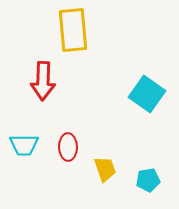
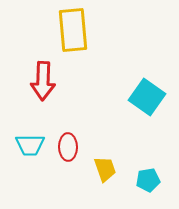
cyan square: moved 3 px down
cyan trapezoid: moved 6 px right
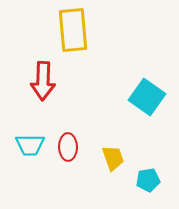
yellow trapezoid: moved 8 px right, 11 px up
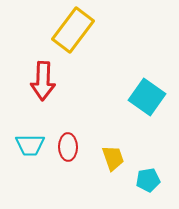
yellow rectangle: rotated 42 degrees clockwise
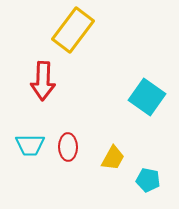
yellow trapezoid: rotated 48 degrees clockwise
cyan pentagon: rotated 20 degrees clockwise
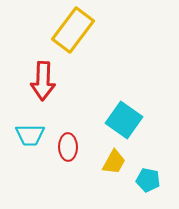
cyan square: moved 23 px left, 23 px down
cyan trapezoid: moved 10 px up
yellow trapezoid: moved 1 px right, 4 px down
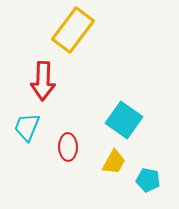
cyan trapezoid: moved 3 px left, 8 px up; rotated 112 degrees clockwise
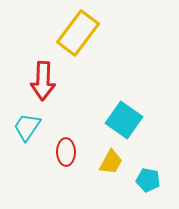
yellow rectangle: moved 5 px right, 3 px down
cyan trapezoid: rotated 12 degrees clockwise
red ellipse: moved 2 px left, 5 px down
yellow trapezoid: moved 3 px left
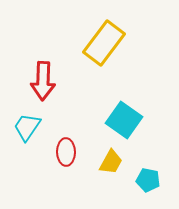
yellow rectangle: moved 26 px right, 10 px down
